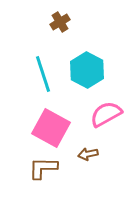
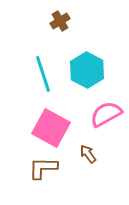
brown cross: moved 1 px up
brown arrow: rotated 66 degrees clockwise
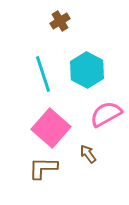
pink square: rotated 12 degrees clockwise
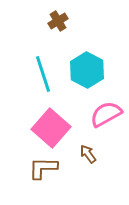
brown cross: moved 2 px left
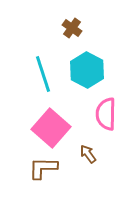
brown cross: moved 14 px right, 7 px down; rotated 24 degrees counterclockwise
pink semicircle: rotated 60 degrees counterclockwise
